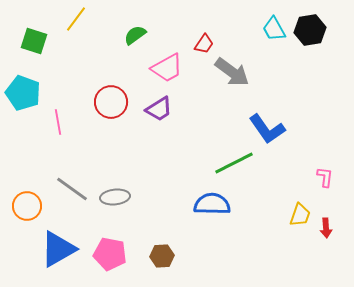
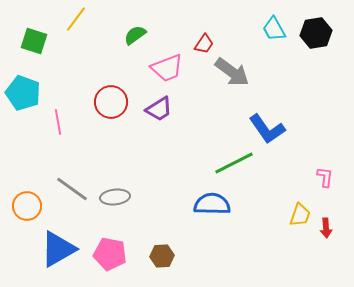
black hexagon: moved 6 px right, 3 px down
pink trapezoid: rotated 8 degrees clockwise
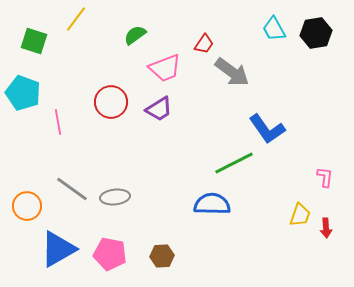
pink trapezoid: moved 2 px left
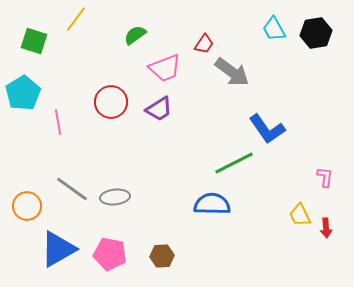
cyan pentagon: rotated 20 degrees clockwise
yellow trapezoid: rotated 135 degrees clockwise
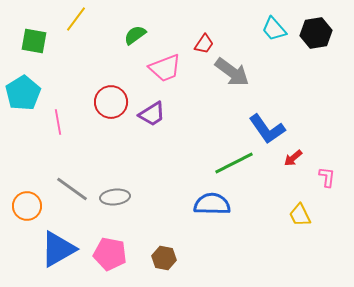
cyan trapezoid: rotated 12 degrees counterclockwise
green square: rotated 8 degrees counterclockwise
purple trapezoid: moved 7 px left, 5 px down
pink L-shape: moved 2 px right
red arrow: moved 33 px left, 70 px up; rotated 54 degrees clockwise
brown hexagon: moved 2 px right, 2 px down; rotated 15 degrees clockwise
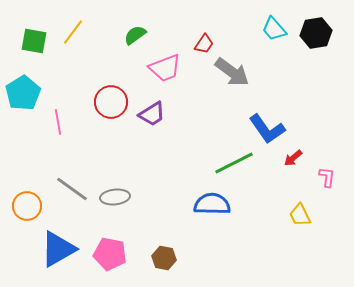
yellow line: moved 3 px left, 13 px down
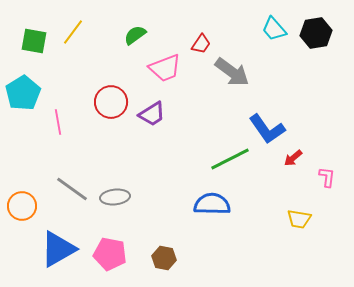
red trapezoid: moved 3 px left
green line: moved 4 px left, 4 px up
orange circle: moved 5 px left
yellow trapezoid: moved 1 px left, 4 px down; rotated 55 degrees counterclockwise
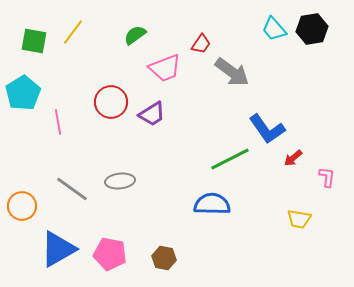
black hexagon: moved 4 px left, 4 px up
gray ellipse: moved 5 px right, 16 px up
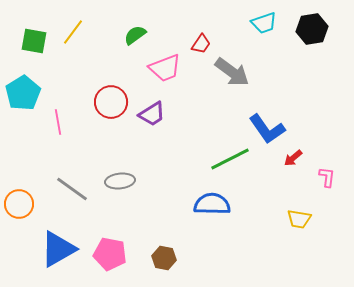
cyan trapezoid: moved 10 px left, 6 px up; rotated 68 degrees counterclockwise
orange circle: moved 3 px left, 2 px up
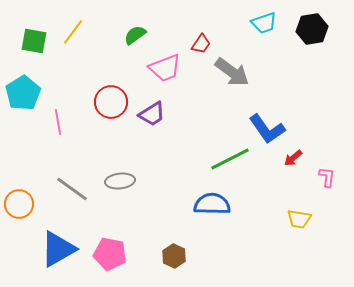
brown hexagon: moved 10 px right, 2 px up; rotated 15 degrees clockwise
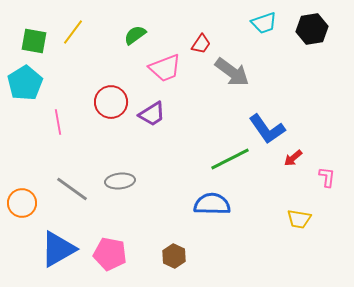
cyan pentagon: moved 2 px right, 10 px up
orange circle: moved 3 px right, 1 px up
